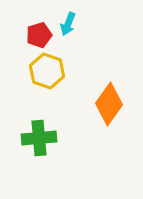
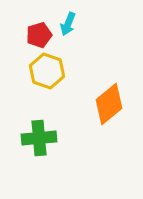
orange diamond: rotated 15 degrees clockwise
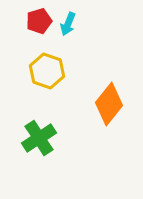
red pentagon: moved 14 px up
orange diamond: rotated 12 degrees counterclockwise
green cross: rotated 28 degrees counterclockwise
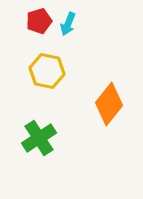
yellow hexagon: rotated 8 degrees counterclockwise
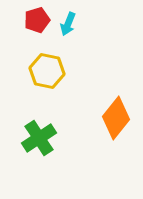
red pentagon: moved 2 px left, 1 px up
orange diamond: moved 7 px right, 14 px down
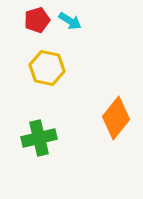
cyan arrow: moved 2 px right, 3 px up; rotated 80 degrees counterclockwise
yellow hexagon: moved 3 px up
green cross: rotated 20 degrees clockwise
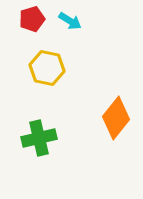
red pentagon: moved 5 px left, 1 px up
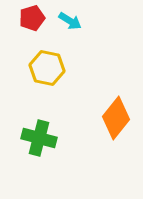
red pentagon: moved 1 px up
green cross: rotated 28 degrees clockwise
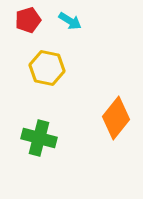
red pentagon: moved 4 px left, 2 px down
